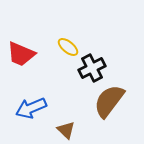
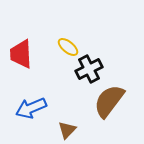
red trapezoid: rotated 64 degrees clockwise
black cross: moved 3 px left, 1 px down
brown triangle: moved 1 px right; rotated 30 degrees clockwise
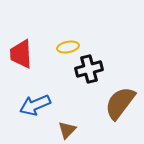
yellow ellipse: rotated 50 degrees counterclockwise
black cross: rotated 12 degrees clockwise
brown semicircle: moved 11 px right, 2 px down
blue arrow: moved 4 px right, 3 px up
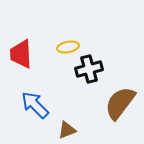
blue arrow: rotated 68 degrees clockwise
brown triangle: rotated 24 degrees clockwise
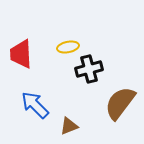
brown triangle: moved 2 px right, 4 px up
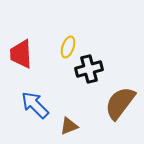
yellow ellipse: rotated 60 degrees counterclockwise
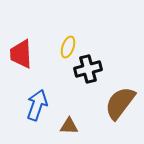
black cross: moved 1 px left
blue arrow: moved 2 px right; rotated 64 degrees clockwise
brown triangle: rotated 24 degrees clockwise
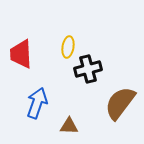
yellow ellipse: rotated 10 degrees counterclockwise
blue arrow: moved 2 px up
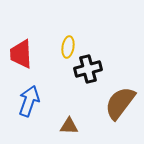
blue arrow: moved 8 px left, 2 px up
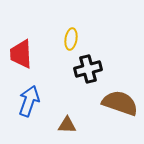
yellow ellipse: moved 3 px right, 8 px up
brown semicircle: rotated 72 degrees clockwise
brown triangle: moved 2 px left, 1 px up
